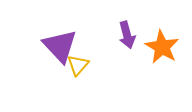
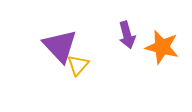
orange star: rotated 16 degrees counterclockwise
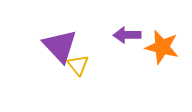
purple arrow: rotated 104 degrees clockwise
yellow triangle: rotated 20 degrees counterclockwise
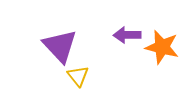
yellow triangle: moved 11 px down
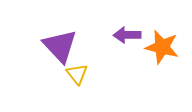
yellow triangle: moved 1 px left, 2 px up
